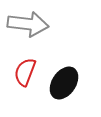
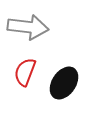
gray arrow: moved 3 px down
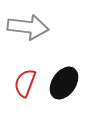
red semicircle: moved 11 px down
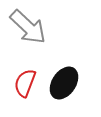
gray arrow: rotated 36 degrees clockwise
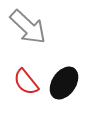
red semicircle: moved 1 px right, 1 px up; rotated 60 degrees counterclockwise
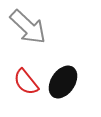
black ellipse: moved 1 px left, 1 px up
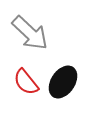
gray arrow: moved 2 px right, 6 px down
